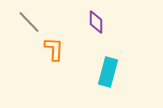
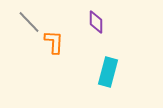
orange L-shape: moved 7 px up
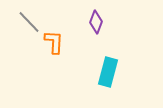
purple diamond: rotated 20 degrees clockwise
